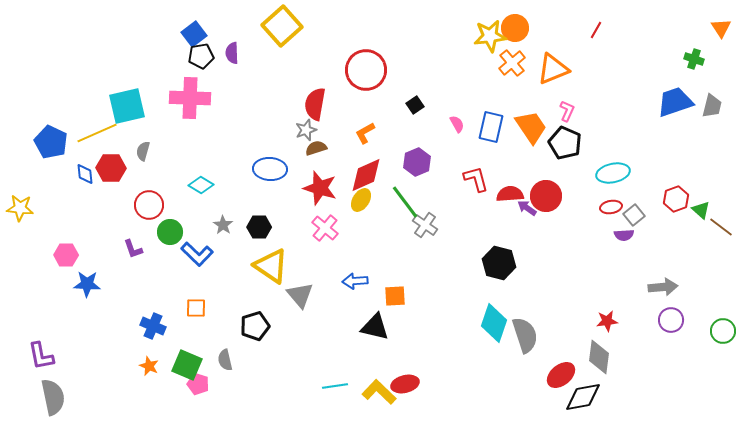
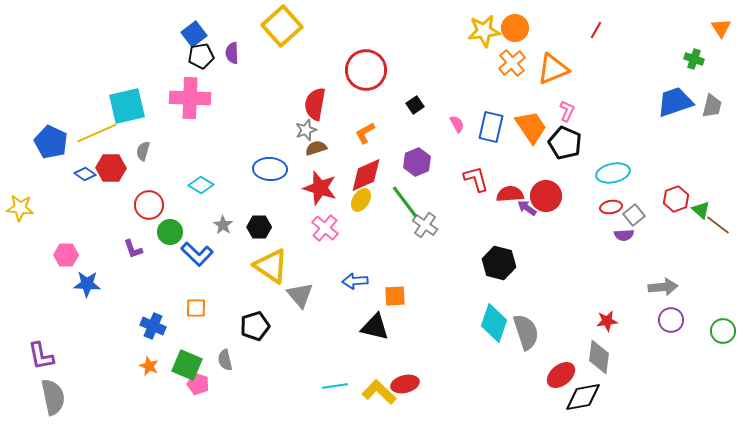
yellow star at (490, 36): moved 6 px left, 5 px up
blue diamond at (85, 174): rotated 50 degrees counterclockwise
brown line at (721, 227): moved 3 px left, 2 px up
gray semicircle at (525, 335): moved 1 px right, 3 px up
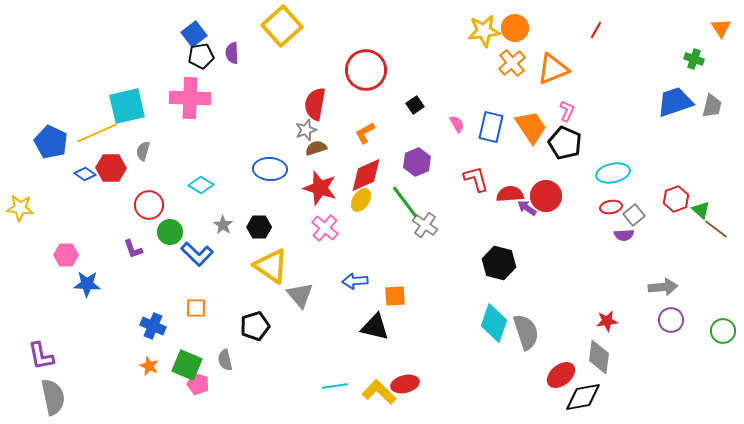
brown line at (718, 225): moved 2 px left, 4 px down
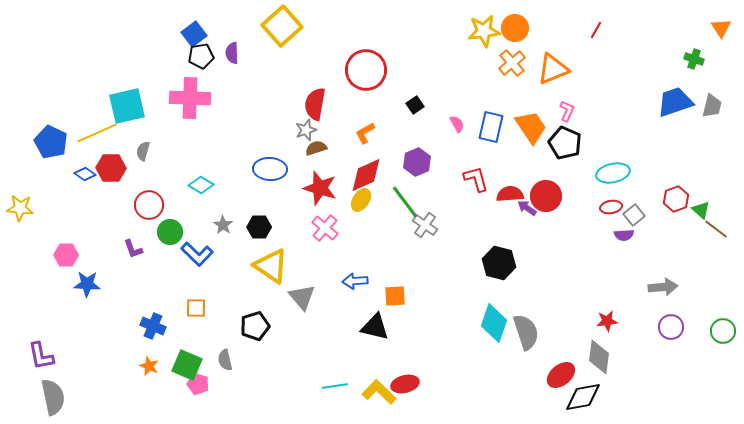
gray triangle at (300, 295): moved 2 px right, 2 px down
purple circle at (671, 320): moved 7 px down
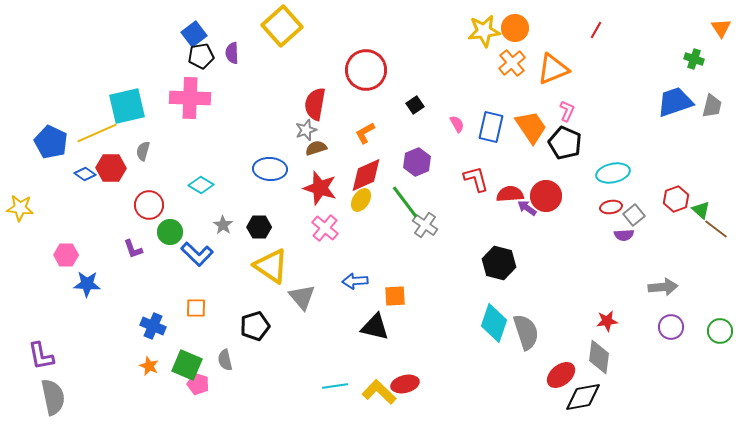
green circle at (723, 331): moved 3 px left
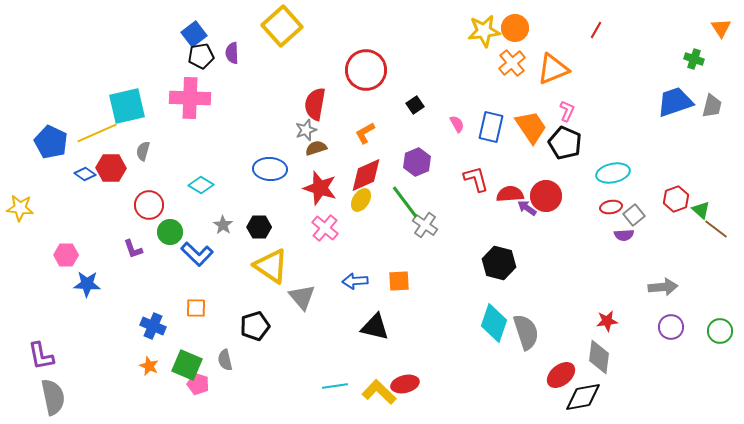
orange square at (395, 296): moved 4 px right, 15 px up
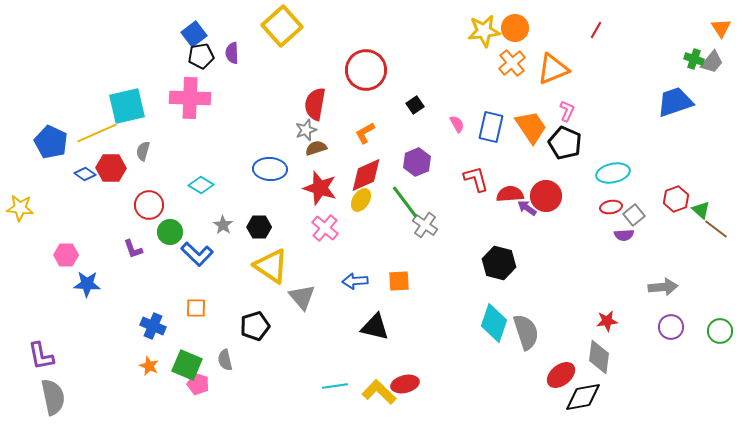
gray trapezoid at (712, 106): moved 44 px up; rotated 25 degrees clockwise
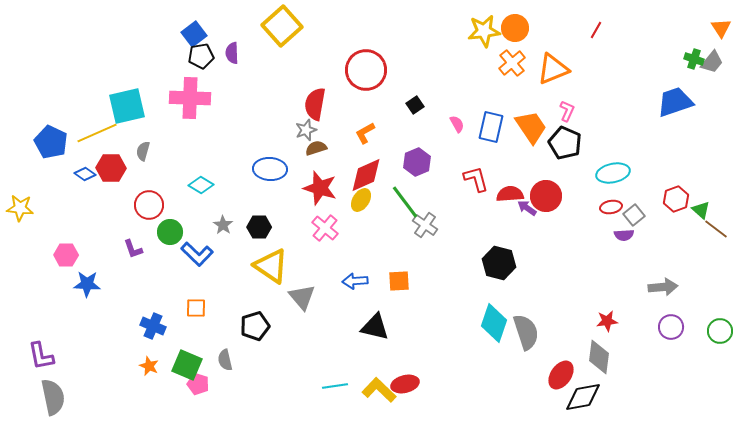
red ellipse at (561, 375): rotated 16 degrees counterclockwise
yellow L-shape at (379, 392): moved 2 px up
